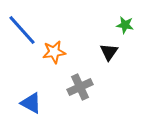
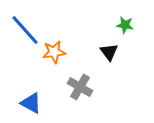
blue line: moved 3 px right
black triangle: rotated 12 degrees counterclockwise
gray cross: rotated 35 degrees counterclockwise
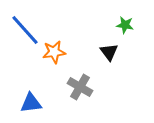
blue triangle: rotated 35 degrees counterclockwise
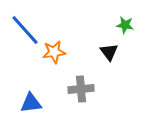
gray cross: moved 1 px right, 2 px down; rotated 35 degrees counterclockwise
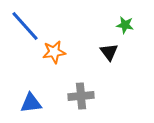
blue line: moved 4 px up
gray cross: moved 7 px down
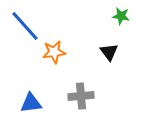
green star: moved 4 px left, 9 px up
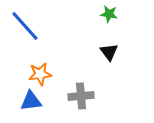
green star: moved 12 px left, 2 px up
orange star: moved 14 px left, 22 px down
blue triangle: moved 2 px up
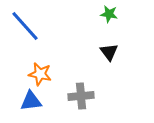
orange star: rotated 20 degrees clockwise
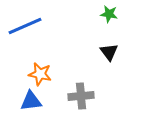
blue line: rotated 72 degrees counterclockwise
